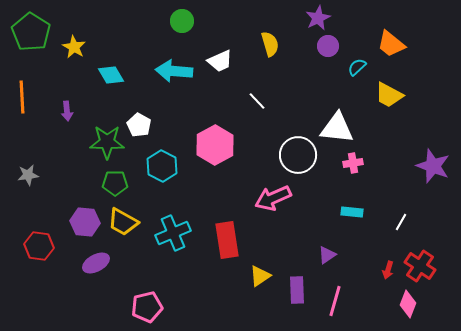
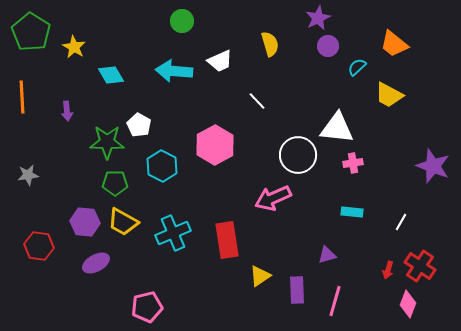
orange trapezoid at (391, 44): moved 3 px right
purple triangle at (327, 255): rotated 18 degrees clockwise
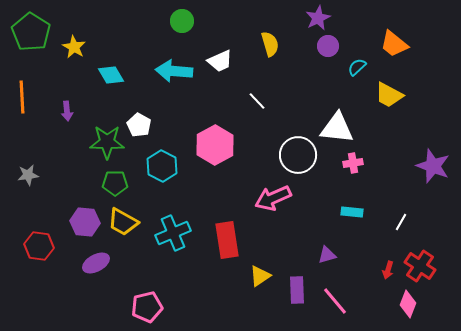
pink line at (335, 301): rotated 56 degrees counterclockwise
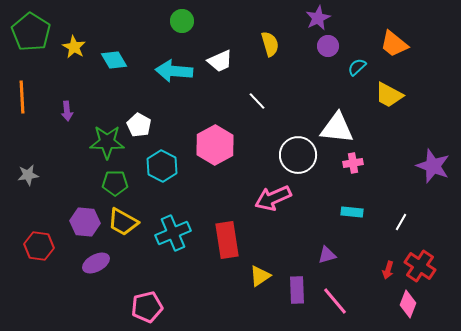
cyan diamond at (111, 75): moved 3 px right, 15 px up
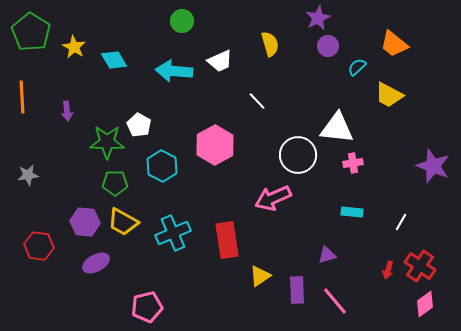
pink diamond at (408, 304): moved 17 px right; rotated 32 degrees clockwise
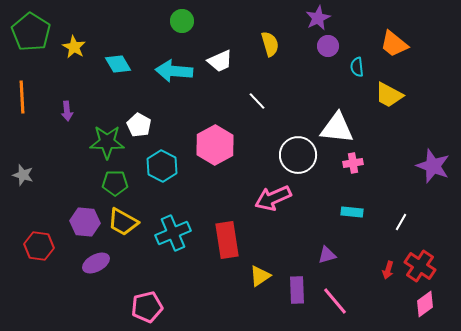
cyan diamond at (114, 60): moved 4 px right, 4 px down
cyan semicircle at (357, 67): rotated 54 degrees counterclockwise
gray star at (28, 175): moved 5 px left; rotated 25 degrees clockwise
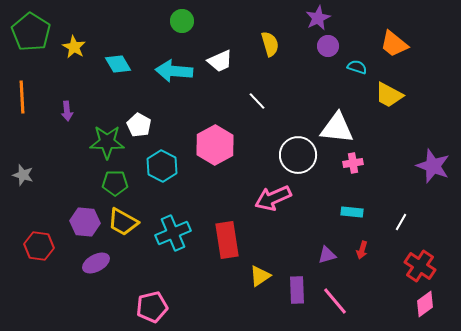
cyan semicircle at (357, 67): rotated 114 degrees clockwise
red arrow at (388, 270): moved 26 px left, 20 px up
pink pentagon at (147, 307): moved 5 px right
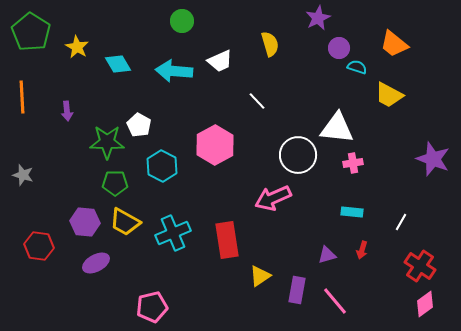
purple circle at (328, 46): moved 11 px right, 2 px down
yellow star at (74, 47): moved 3 px right
purple star at (433, 166): moved 7 px up
yellow trapezoid at (123, 222): moved 2 px right
purple rectangle at (297, 290): rotated 12 degrees clockwise
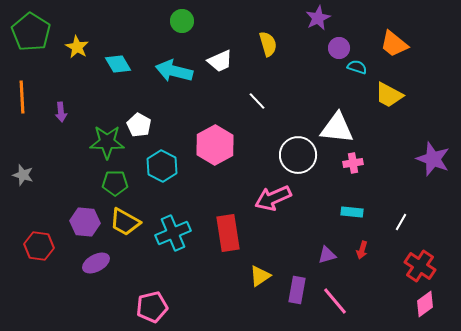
yellow semicircle at (270, 44): moved 2 px left
cyan arrow at (174, 71): rotated 9 degrees clockwise
purple arrow at (67, 111): moved 6 px left, 1 px down
red rectangle at (227, 240): moved 1 px right, 7 px up
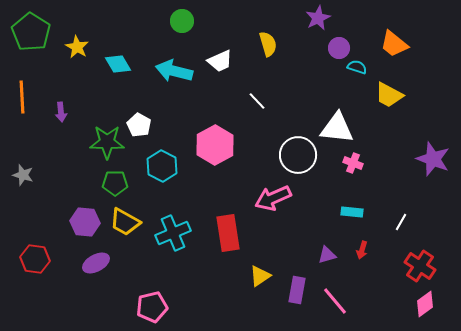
pink cross at (353, 163): rotated 30 degrees clockwise
red hexagon at (39, 246): moved 4 px left, 13 px down
